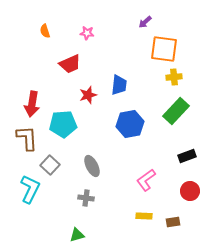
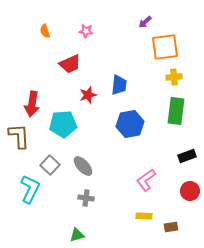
pink star: moved 1 px left, 2 px up
orange square: moved 1 px right, 2 px up; rotated 16 degrees counterclockwise
green rectangle: rotated 36 degrees counterclockwise
brown L-shape: moved 8 px left, 2 px up
gray ellipse: moved 9 px left; rotated 15 degrees counterclockwise
brown rectangle: moved 2 px left, 5 px down
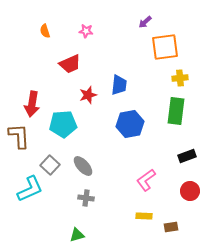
yellow cross: moved 6 px right, 1 px down
cyan L-shape: rotated 40 degrees clockwise
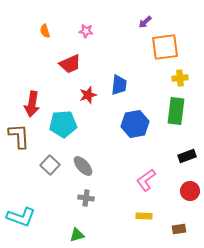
blue hexagon: moved 5 px right
cyan L-shape: moved 9 px left, 28 px down; rotated 44 degrees clockwise
brown rectangle: moved 8 px right, 2 px down
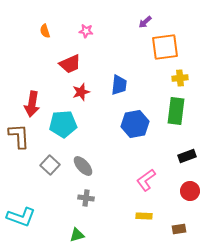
red star: moved 7 px left, 3 px up
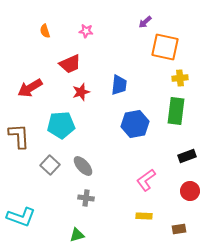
orange square: rotated 20 degrees clockwise
red arrow: moved 2 px left, 16 px up; rotated 50 degrees clockwise
cyan pentagon: moved 2 px left, 1 px down
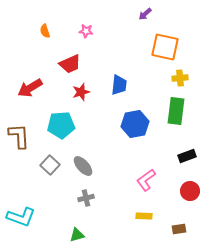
purple arrow: moved 8 px up
gray cross: rotated 21 degrees counterclockwise
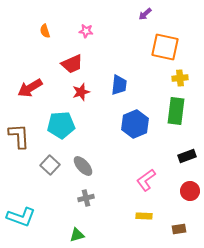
red trapezoid: moved 2 px right
blue hexagon: rotated 12 degrees counterclockwise
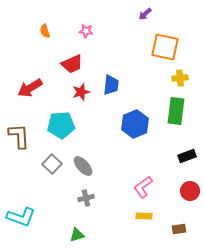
blue trapezoid: moved 8 px left
gray square: moved 2 px right, 1 px up
pink L-shape: moved 3 px left, 7 px down
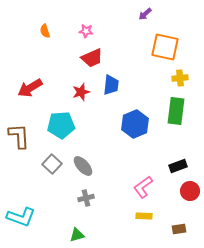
red trapezoid: moved 20 px right, 6 px up
black rectangle: moved 9 px left, 10 px down
